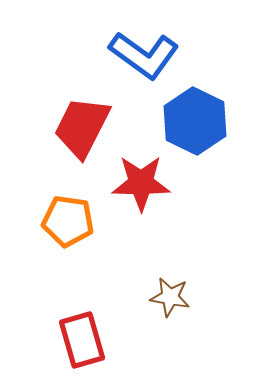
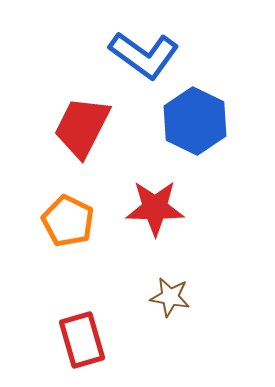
red star: moved 14 px right, 25 px down
orange pentagon: rotated 18 degrees clockwise
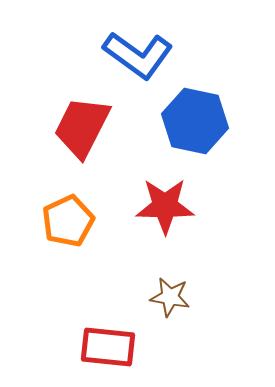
blue L-shape: moved 6 px left
blue hexagon: rotated 14 degrees counterclockwise
red star: moved 10 px right, 2 px up
orange pentagon: rotated 21 degrees clockwise
red rectangle: moved 26 px right, 7 px down; rotated 68 degrees counterclockwise
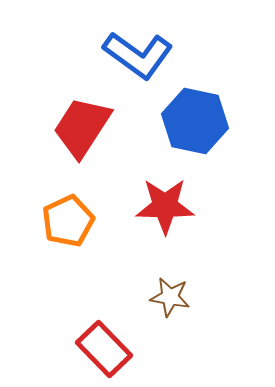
red trapezoid: rotated 6 degrees clockwise
red rectangle: moved 4 px left, 2 px down; rotated 40 degrees clockwise
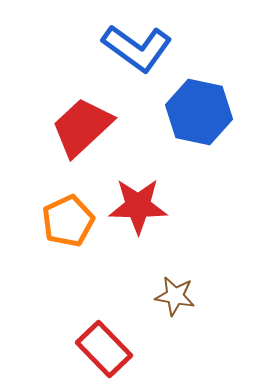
blue L-shape: moved 1 px left, 7 px up
blue hexagon: moved 4 px right, 9 px up
red trapezoid: rotated 14 degrees clockwise
red star: moved 27 px left
brown star: moved 5 px right, 1 px up
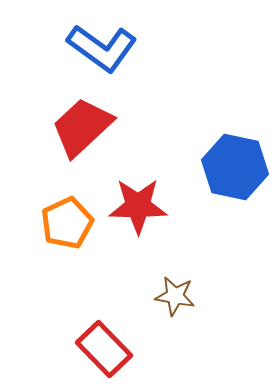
blue L-shape: moved 35 px left
blue hexagon: moved 36 px right, 55 px down
orange pentagon: moved 1 px left, 2 px down
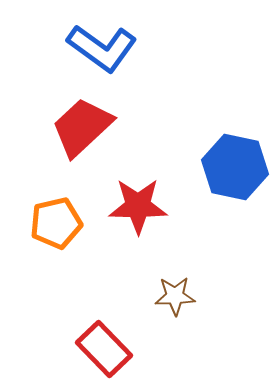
orange pentagon: moved 11 px left; rotated 12 degrees clockwise
brown star: rotated 12 degrees counterclockwise
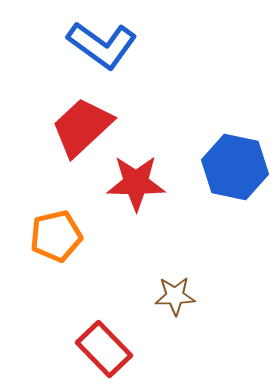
blue L-shape: moved 3 px up
red star: moved 2 px left, 23 px up
orange pentagon: moved 13 px down
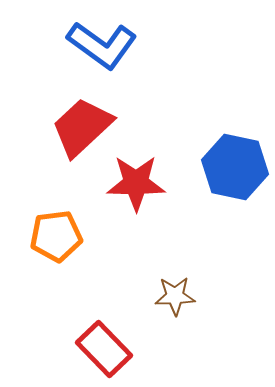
orange pentagon: rotated 6 degrees clockwise
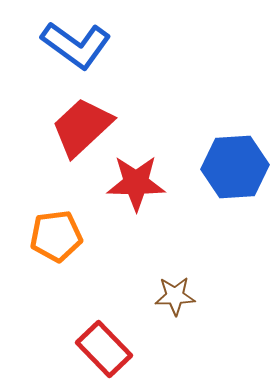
blue L-shape: moved 26 px left
blue hexagon: rotated 16 degrees counterclockwise
